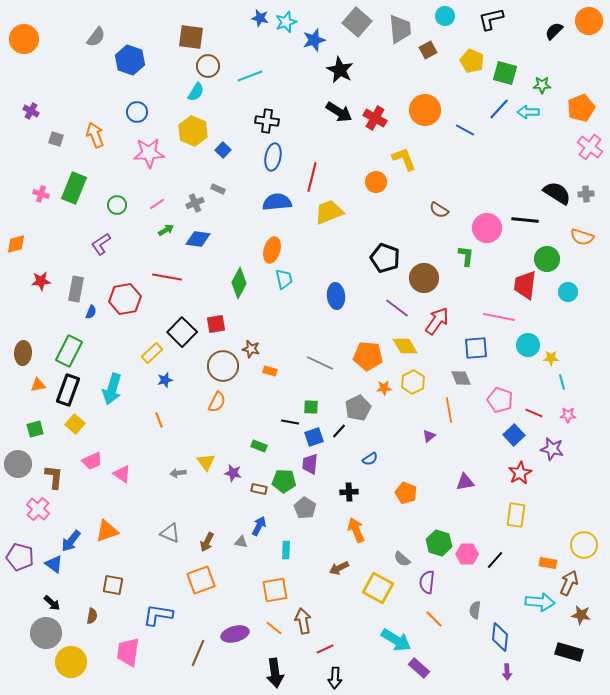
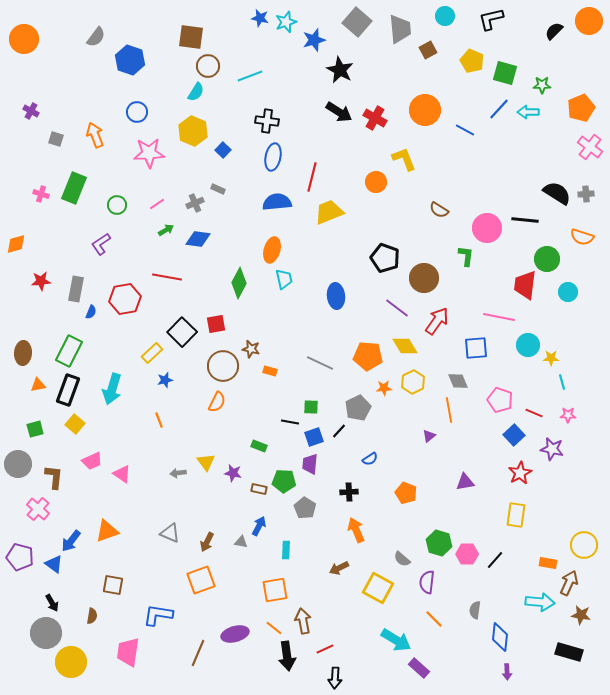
gray diamond at (461, 378): moved 3 px left, 3 px down
black arrow at (52, 603): rotated 18 degrees clockwise
black arrow at (275, 673): moved 12 px right, 17 px up
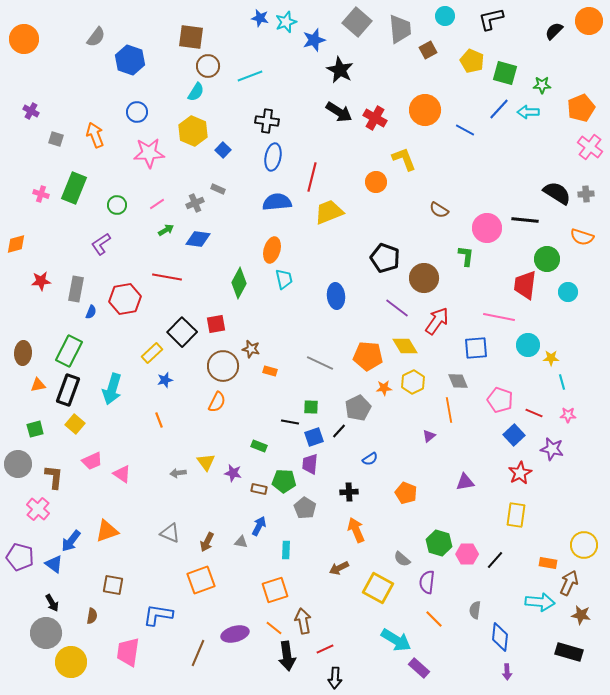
orange square at (275, 590): rotated 8 degrees counterclockwise
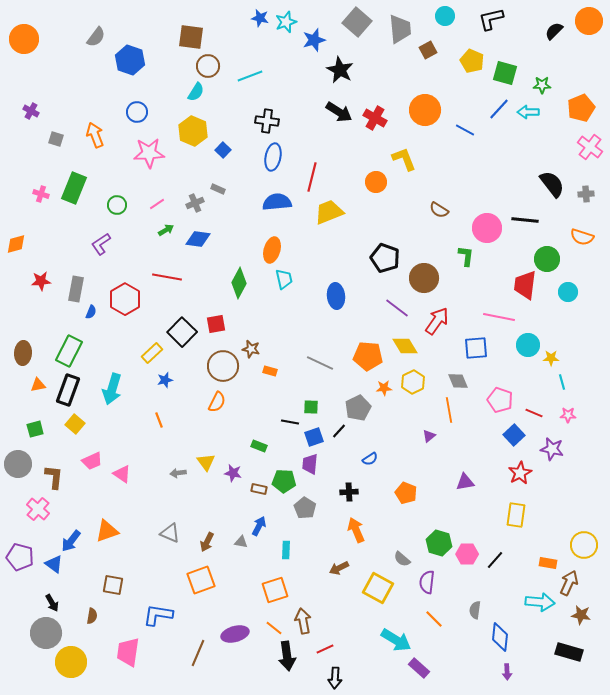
black semicircle at (557, 193): moved 5 px left, 9 px up; rotated 20 degrees clockwise
red hexagon at (125, 299): rotated 20 degrees counterclockwise
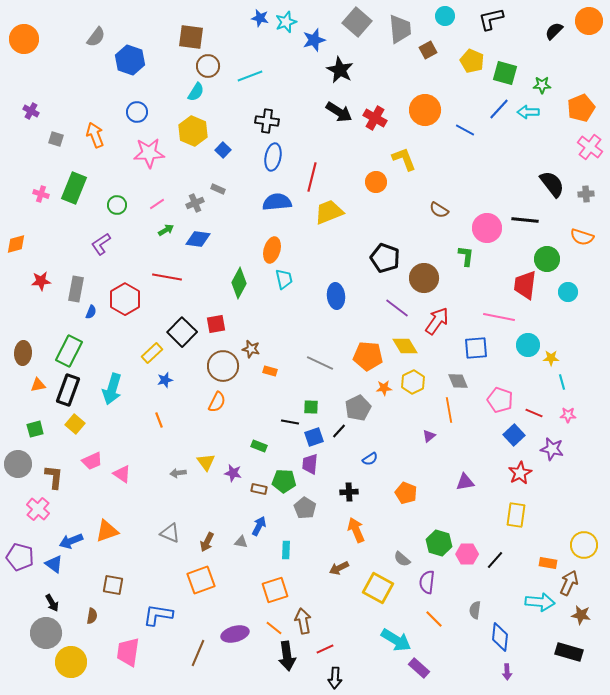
blue arrow at (71, 541): rotated 30 degrees clockwise
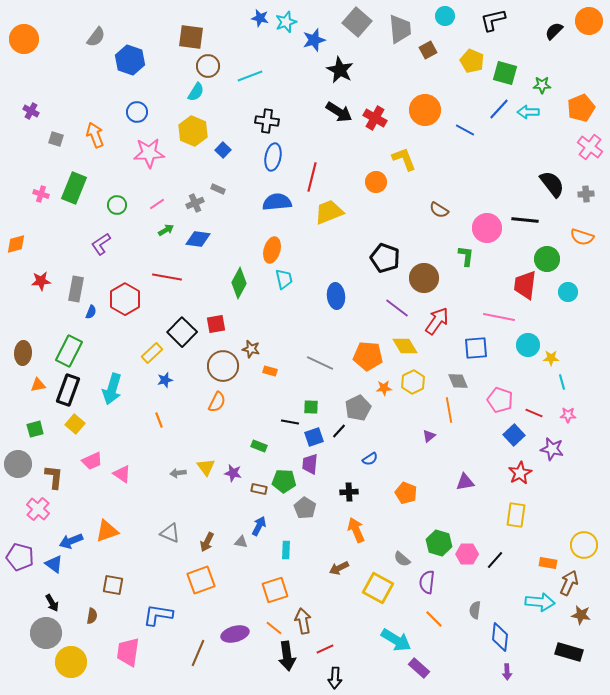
black L-shape at (491, 19): moved 2 px right, 1 px down
yellow triangle at (206, 462): moved 5 px down
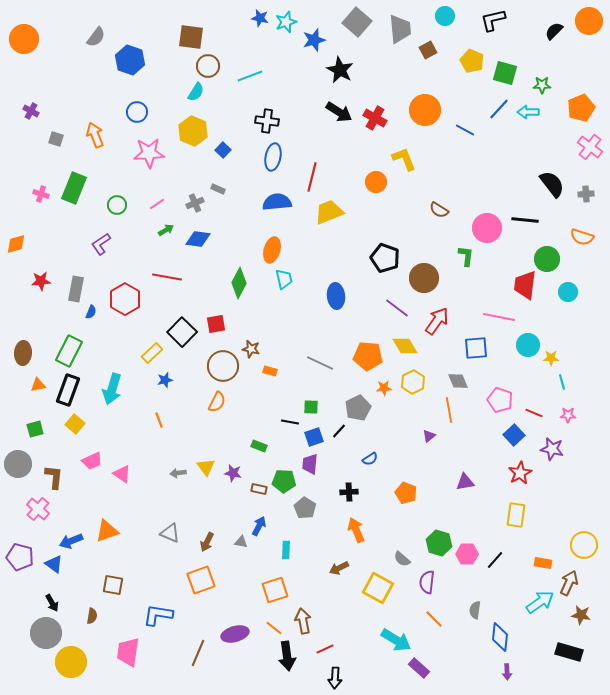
orange rectangle at (548, 563): moved 5 px left
cyan arrow at (540, 602): rotated 40 degrees counterclockwise
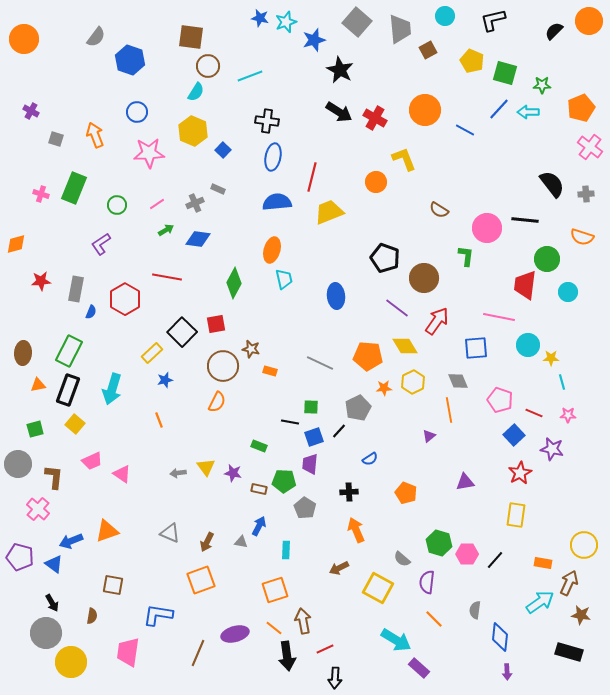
green diamond at (239, 283): moved 5 px left
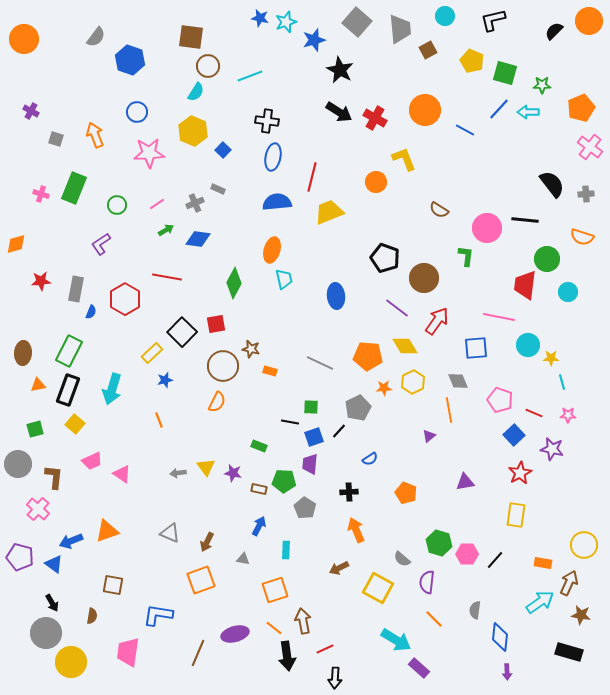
gray triangle at (241, 542): moved 2 px right, 17 px down
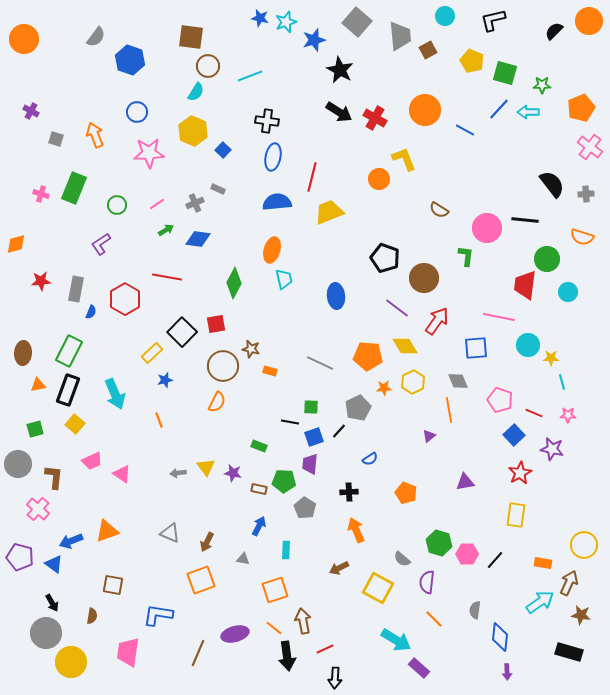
gray trapezoid at (400, 29): moved 7 px down
orange circle at (376, 182): moved 3 px right, 3 px up
cyan arrow at (112, 389): moved 3 px right, 5 px down; rotated 40 degrees counterclockwise
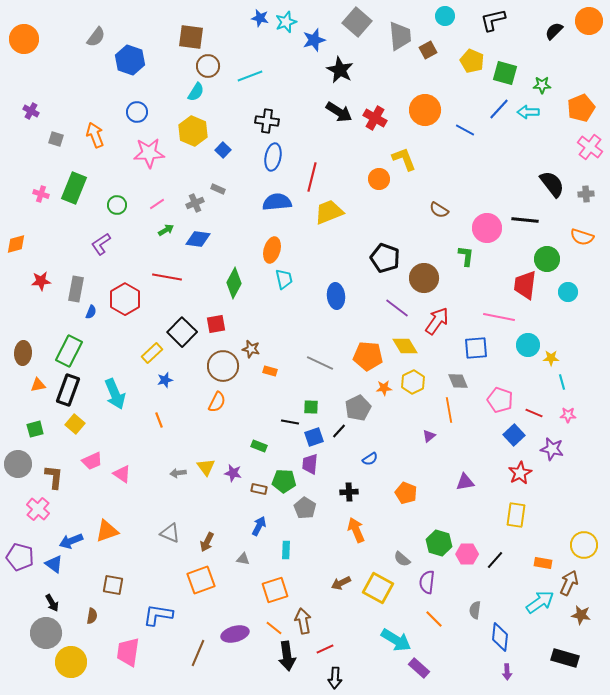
brown arrow at (339, 568): moved 2 px right, 15 px down
black rectangle at (569, 652): moved 4 px left, 6 px down
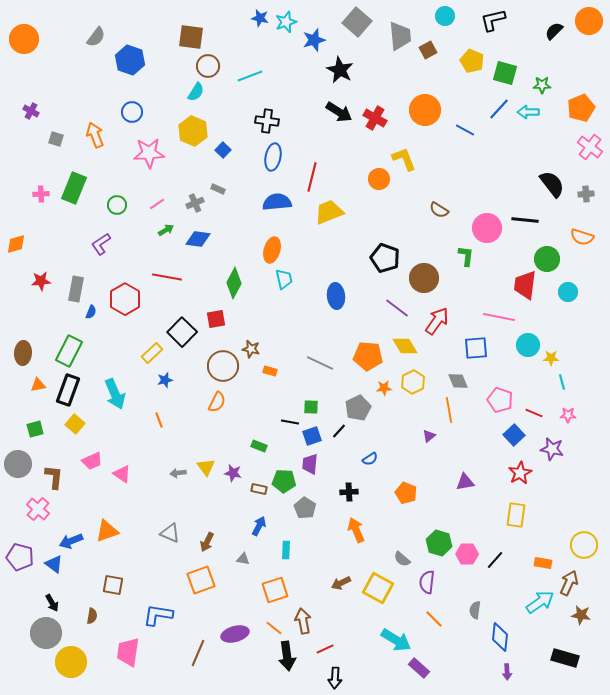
blue circle at (137, 112): moved 5 px left
pink cross at (41, 194): rotated 21 degrees counterclockwise
red square at (216, 324): moved 5 px up
blue square at (314, 437): moved 2 px left, 1 px up
